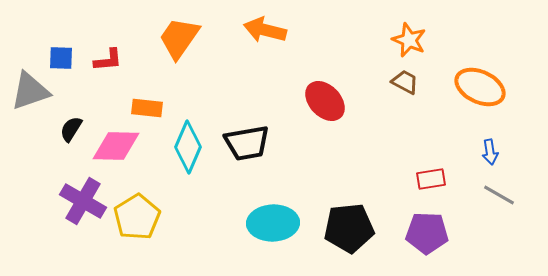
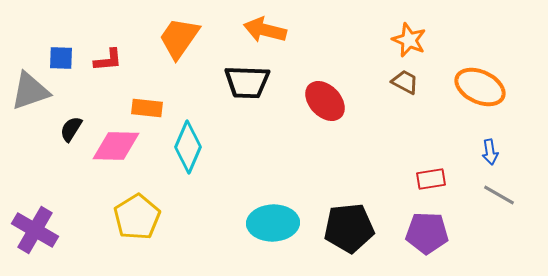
black trapezoid: moved 61 px up; rotated 12 degrees clockwise
purple cross: moved 48 px left, 29 px down
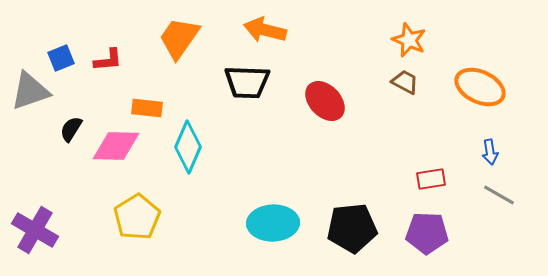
blue square: rotated 24 degrees counterclockwise
black pentagon: moved 3 px right
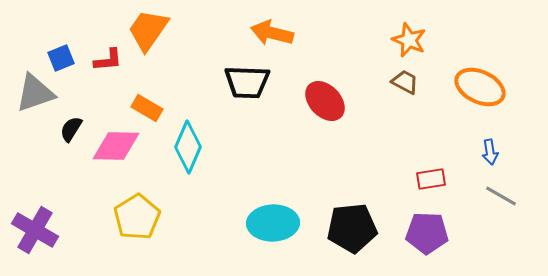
orange arrow: moved 7 px right, 3 px down
orange trapezoid: moved 31 px left, 8 px up
gray triangle: moved 5 px right, 2 px down
orange rectangle: rotated 24 degrees clockwise
gray line: moved 2 px right, 1 px down
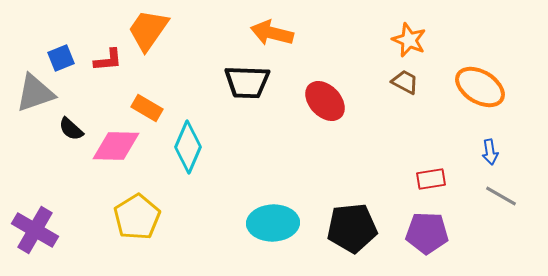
orange ellipse: rotated 6 degrees clockwise
black semicircle: rotated 80 degrees counterclockwise
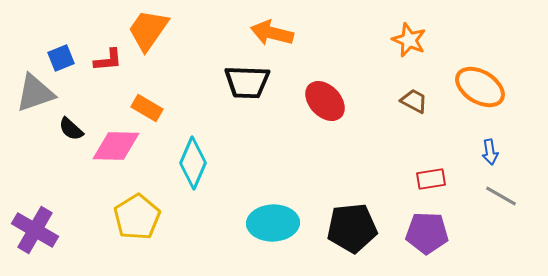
brown trapezoid: moved 9 px right, 19 px down
cyan diamond: moved 5 px right, 16 px down
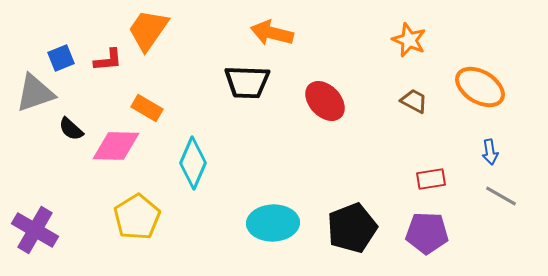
black pentagon: rotated 15 degrees counterclockwise
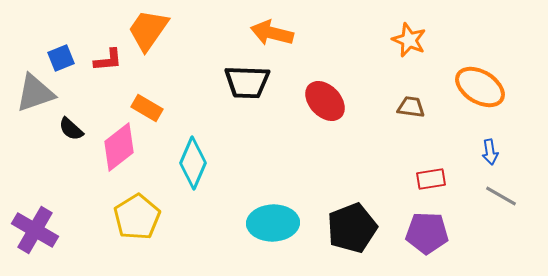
brown trapezoid: moved 3 px left, 6 px down; rotated 20 degrees counterclockwise
pink diamond: moved 3 px right, 1 px down; rotated 39 degrees counterclockwise
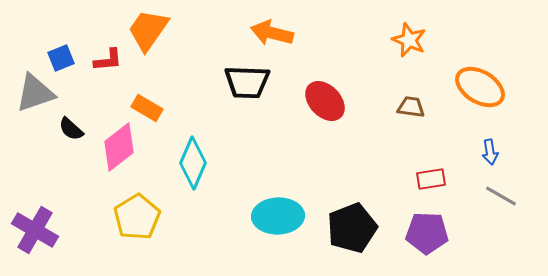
cyan ellipse: moved 5 px right, 7 px up
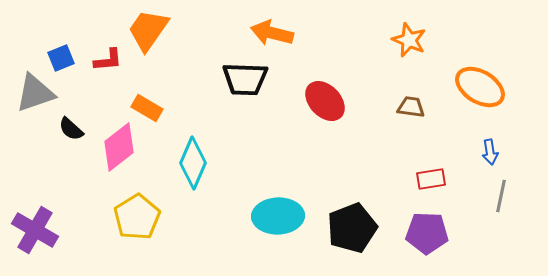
black trapezoid: moved 2 px left, 3 px up
gray line: rotated 72 degrees clockwise
